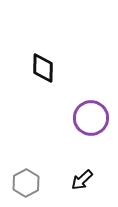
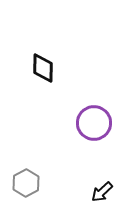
purple circle: moved 3 px right, 5 px down
black arrow: moved 20 px right, 12 px down
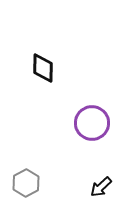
purple circle: moved 2 px left
black arrow: moved 1 px left, 5 px up
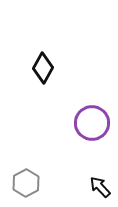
black diamond: rotated 28 degrees clockwise
black arrow: moved 1 px left; rotated 90 degrees clockwise
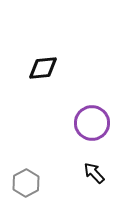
black diamond: rotated 56 degrees clockwise
black arrow: moved 6 px left, 14 px up
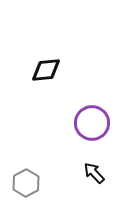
black diamond: moved 3 px right, 2 px down
